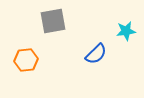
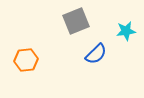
gray square: moved 23 px right; rotated 12 degrees counterclockwise
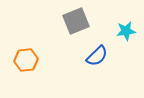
blue semicircle: moved 1 px right, 2 px down
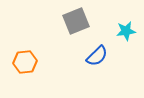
orange hexagon: moved 1 px left, 2 px down
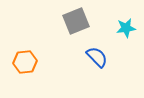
cyan star: moved 3 px up
blue semicircle: moved 1 px down; rotated 90 degrees counterclockwise
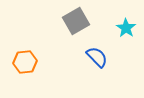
gray square: rotated 8 degrees counterclockwise
cyan star: rotated 30 degrees counterclockwise
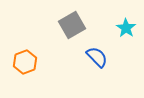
gray square: moved 4 px left, 4 px down
orange hexagon: rotated 15 degrees counterclockwise
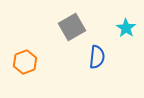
gray square: moved 2 px down
blue semicircle: rotated 50 degrees clockwise
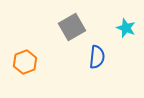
cyan star: rotated 12 degrees counterclockwise
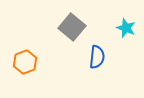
gray square: rotated 20 degrees counterclockwise
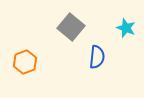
gray square: moved 1 px left
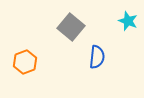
cyan star: moved 2 px right, 7 px up
